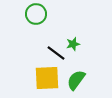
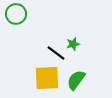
green circle: moved 20 px left
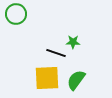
green star: moved 2 px up; rotated 16 degrees clockwise
black line: rotated 18 degrees counterclockwise
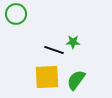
black line: moved 2 px left, 3 px up
yellow square: moved 1 px up
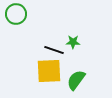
yellow square: moved 2 px right, 6 px up
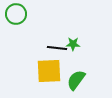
green star: moved 2 px down
black line: moved 3 px right, 2 px up; rotated 12 degrees counterclockwise
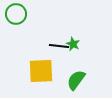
green star: rotated 24 degrees clockwise
black line: moved 2 px right, 2 px up
yellow square: moved 8 px left
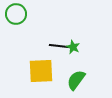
green star: moved 3 px down
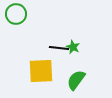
black line: moved 2 px down
